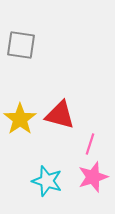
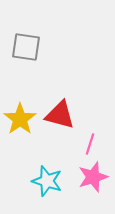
gray square: moved 5 px right, 2 px down
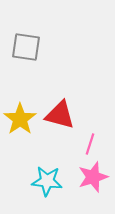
cyan star: rotated 12 degrees counterclockwise
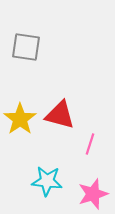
pink star: moved 17 px down
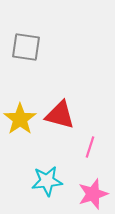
pink line: moved 3 px down
cyan star: rotated 12 degrees counterclockwise
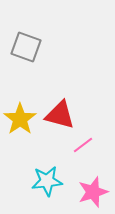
gray square: rotated 12 degrees clockwise
pink line: moved 7 px left, 2 px up; rotated 35 degrees clockwise
pink star: moved 2 px up
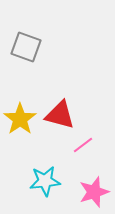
cyan star: moved 2 px left
pink star: moved 1 px right
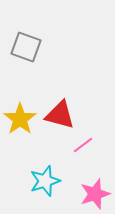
cyan star: rotated 12 degrees counterclockwise
pink star: moved 1 px right, 2 px down
